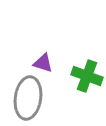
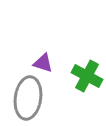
green cross: rotated 8 degrees clockwise
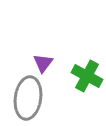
purple triangle: rotated 50 degrees clockwise
